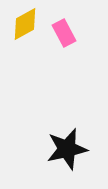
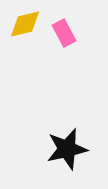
yellow diamond: rotated 16 degrees clockwise
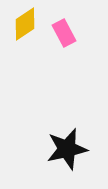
yellow diamond: rotated 20 degrees counterclockwise
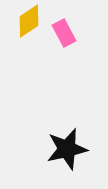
yellow diamond: moved 4 px right, 3 px up
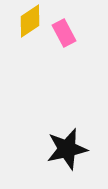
yellow diamond: moved 1 px right
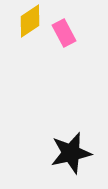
black star: moved 4 px right, 4 px down
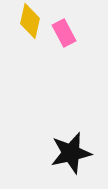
yellow diamond: rotated 44 degrees counterclockwise
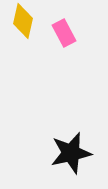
yellow diamond: moved 7 px left
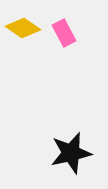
yellow diamond: moved 7 px down; rotated 68 degrees counterclockwise
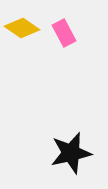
yellow diamond: moved 1 px left
